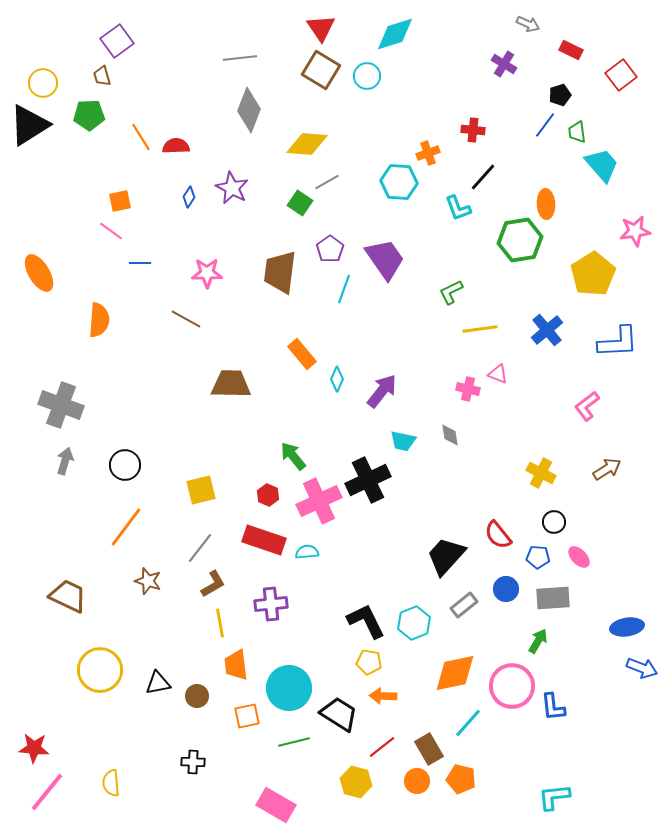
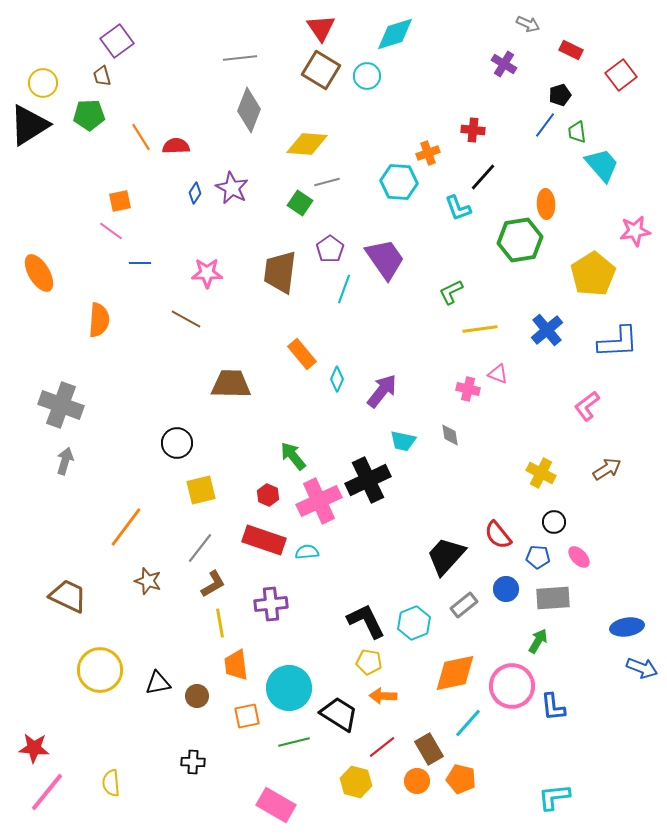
gray line at (327, 182): rotated 15 degrees clockwise
blue diamond at (189, 197): moved 6 px right, 4 px up
black circle at (125, 465): moved 52 px right, 22 px up
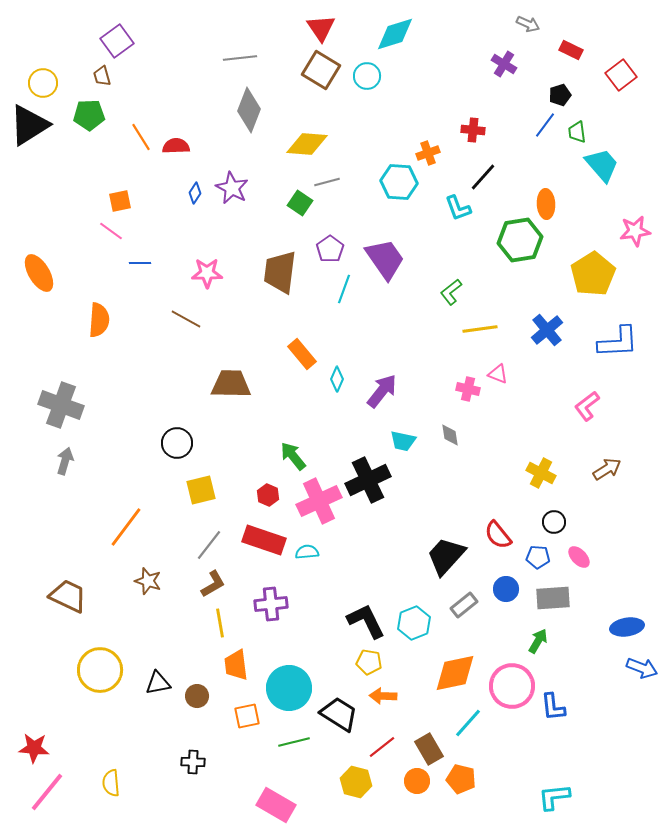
green L-shape at (451, 292): rotated 12 degrees counterclockwise
gray line at (200, 548): moved 9 px right, 3 px up
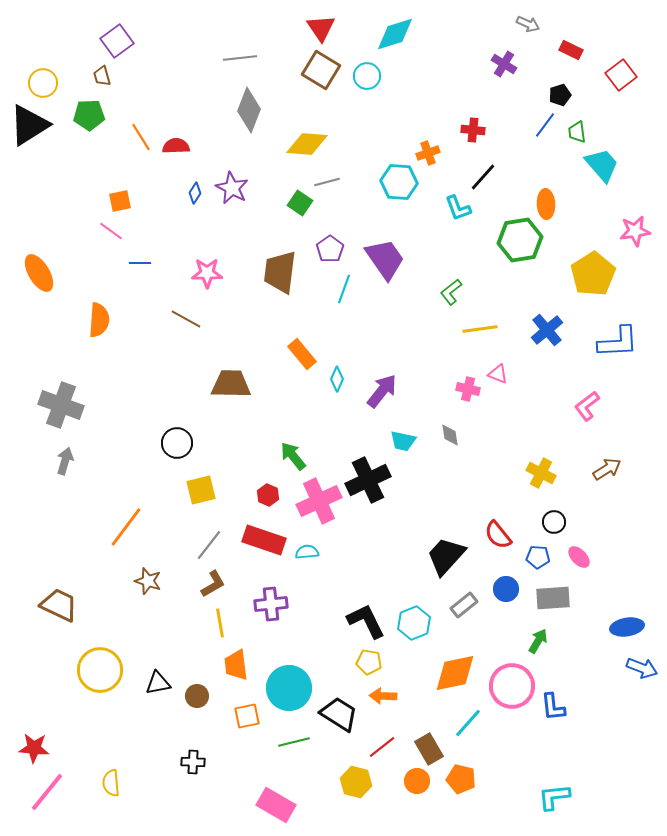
brown trapezoid at (68, 596): moved 9 px left, 9 px down
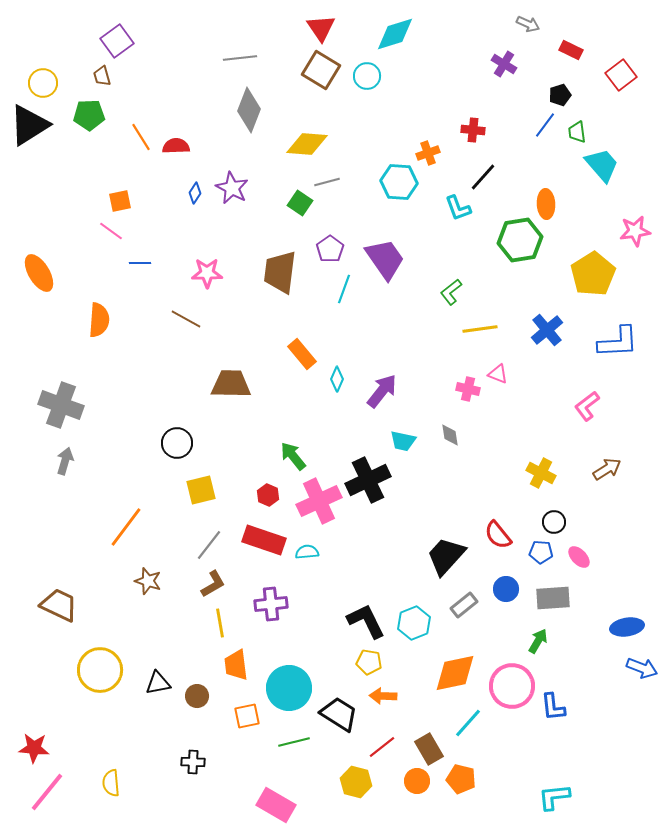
blue pentagon at (538, 557): moved 3 px right, 5 px up
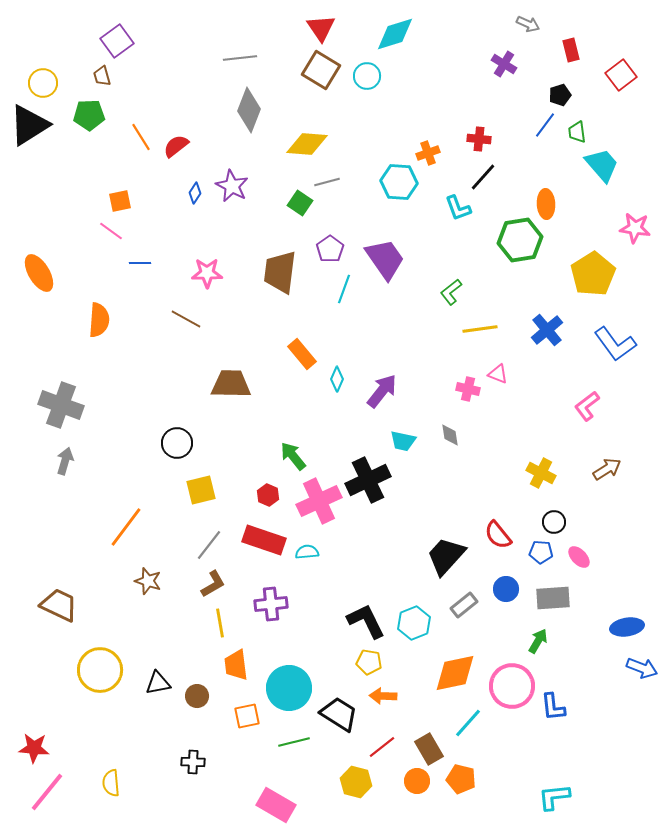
red rectangle at (571, 50): rotated 50 degrees clockwise
red cross at (473, 130): moved 6 px right, 9 px down
red semicircle at (176, 146): rotated 36 degrees counterclockwise
purple star at (232, 188): moved 2 px up
pink star at (635, 231): moved 3 px up; rotated 16 degrees clockwise
blue L-shape at (618, 342): moved 3 px left, 2 px down; rotated 57 degrees clockwise
